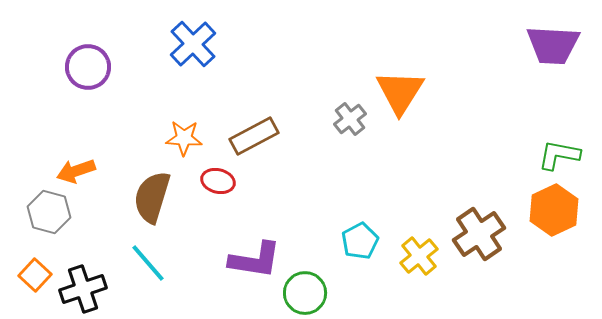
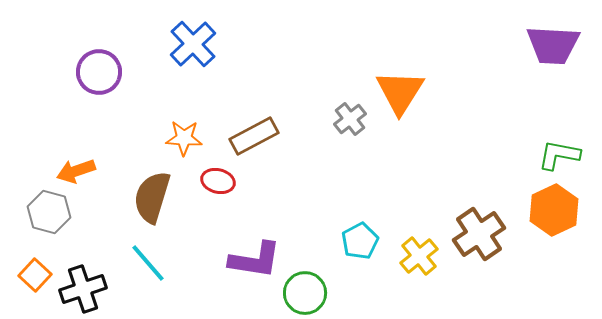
purple circle: moved 11 px right, 5 px down
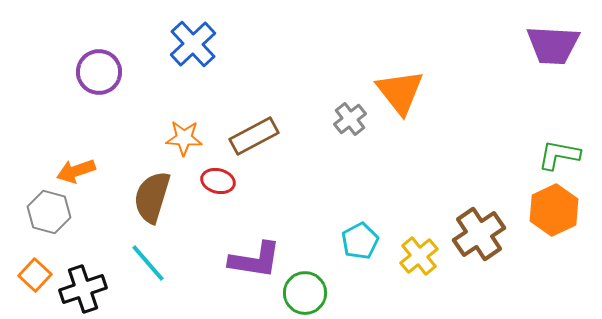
orange triangle: rotated 10 degrees counterclockwise
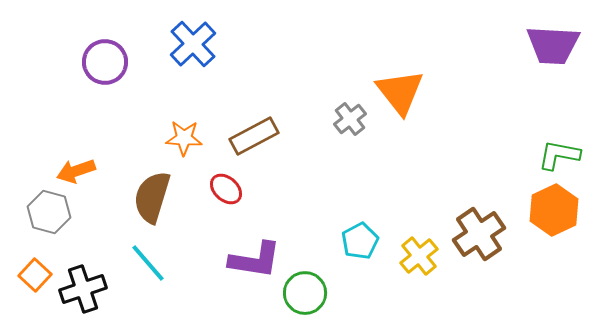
purple circle: moved 6 px right, 10 px up
red ellipse: moved 8 px right, 8 px down; rotated 28 degrees clockwise
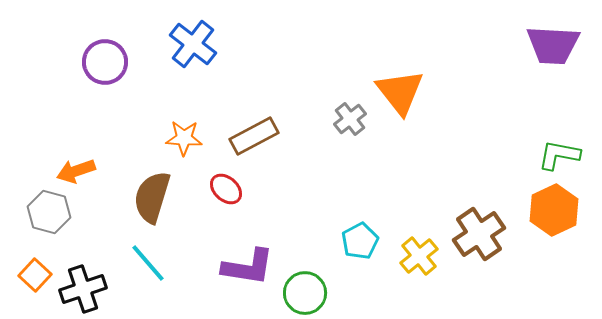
blue cross: rotated 9 degrees counterclockwise
purple L-shape: moved 7 px left, 7 px down
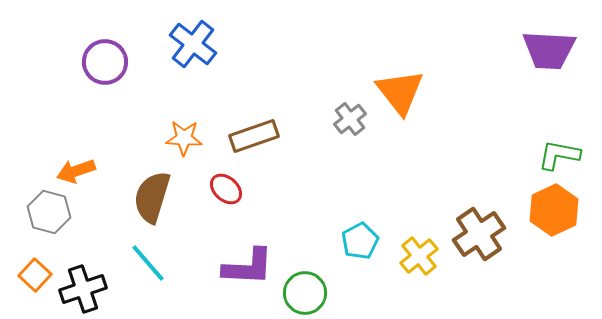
purple trapezoid: moved 4 px left, 5 px down
brown rectangle: rotated 9 degrees clockwise
purple L-shape: rotated 6 degrees counterclockwise
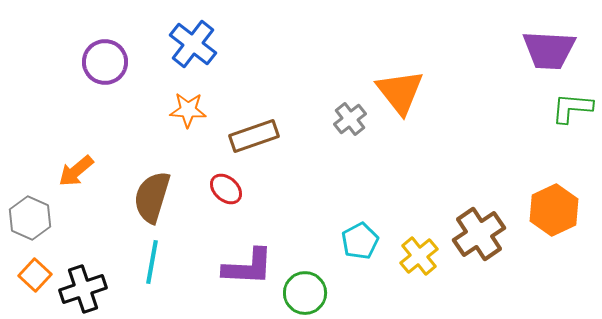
orange star: moved 4 px right, 28 px up
green L-shape: moved 13 px right, 47 px up; rotated 6 degrees counterclockwise
orange arrow: rotated 21 degrees counterclockwise
gray hexagon: moved 19 px left, 6 px down; rotated 9 degrees clockwise
cyan line: moved 4 px right, 1 px up; rotated 51 degrees clockwise
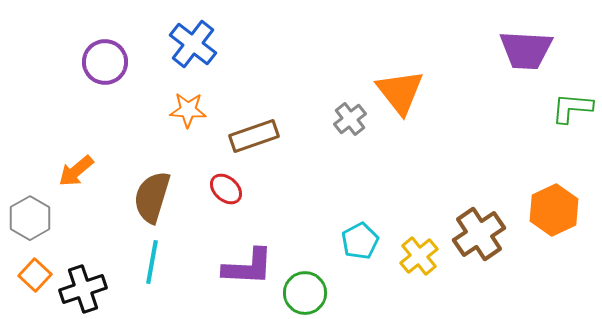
purple trapezoid: moved 23 px left
gray hexagon: rotated 6 degrees clockwise
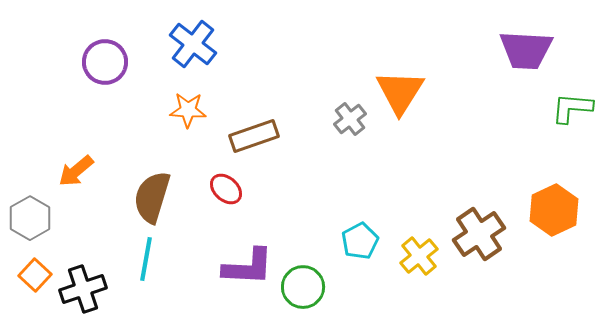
orange triangle: rotated 10 degrees clockwise
cyan line: moved 6 px left, 3 px up
green circle: moved 2 px left, 6 px up
